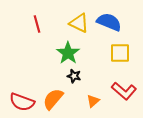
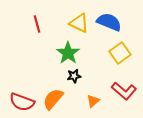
yellow square: rotated 35 degrees counterclockwise
black star: rotated 24 degrees counterclockwise
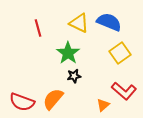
red line: moved 1 px right, 4 px down
orange triangle: moved 10 px right, 4 px down
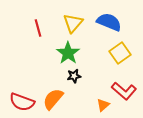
yellow triangle: moved 6 px left; rotated 45 degrees clockwise
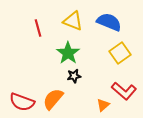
yellow triangle: moved 2 px up; rotated 50 degrees counterclockwise
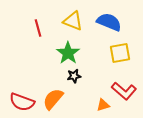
yellow square: rotated 25 degrees clockwise
orange triangle: rotated 24 degrees clockwise
